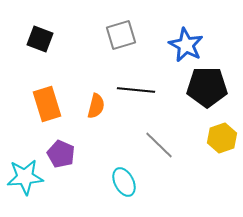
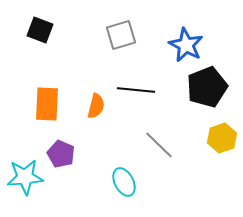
black square: moved 9 px up
black pentagon: rotated 21 degrees counterclockwise
orange rectangle: rotated 20 degrees clockwise
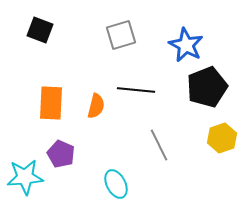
orange rectangle: moved 4 px right, 1 px up
gray line: rotated 20 degrees clockwise
cyan ellipse: moved 8 px left, 2 px down
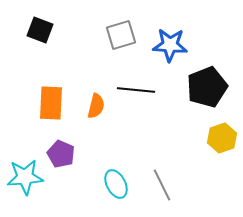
blue star: moved 16 px left; rotated 24 degrees counterclockwise
gray line: moved 3 px right, 40 px down
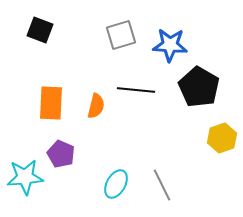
black pentagon: moved 8 px left; rotated 21 degrees counterclockwise
cyan ellipse: rotated 56 degrees clockwise
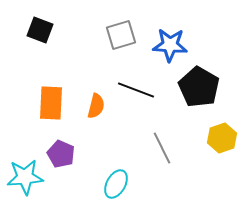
black line: rotated 15 degrees clockwise
gray line: moved 37 px up
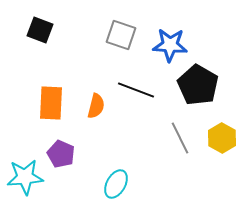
gray square: rotated 36 degrees clockwise
black pentagon: moved 1 px left, 2 px up
yellow hexagon: rotated 12 degrees counterclockwise
gray line: moved 18 px right, 10 px up
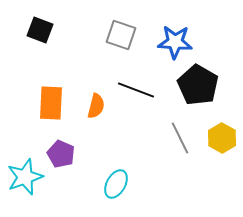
blue star: moved 5 px right, 3 px up
cyan star: rotated 15 degrees counterclockwise
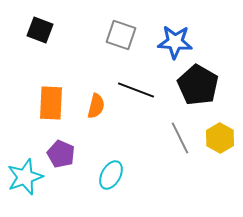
yellow hexagon: moved 2 px left
cyan ellipse: moved 5 px left, 9 px up
